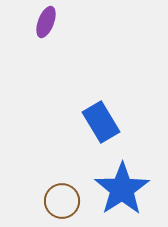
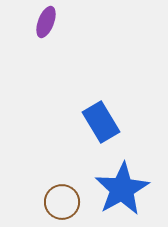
blue star: rotated 4 degrees clockwise
brown circle: moved 1 px down
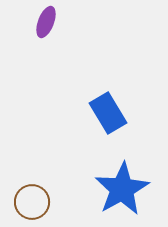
blue rectangle: moved 7 px right, 9 px up
brown circle: moved 30 px left
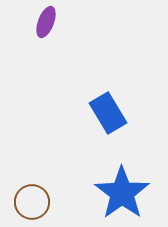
blue star: moved 4 px down; rotated 6 degrees counterclockwise
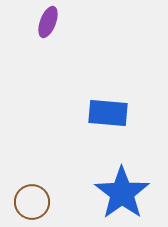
purple ellipse: moved 2 px right
blue rectangle: rotated 54 degrees counterclockwise
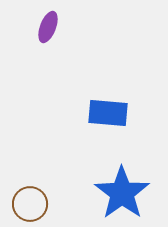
purple ellipse: moved 5 px down
brown circle: moved 2 px left, 2 px down
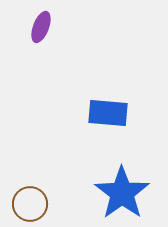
purple ellipse: moved 7 px left
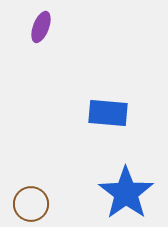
blue star: moved 4 px right
brown circle: moved 1 px right
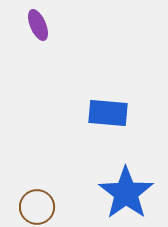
purple ellipse: moved 3 px left, 2 px up; rotated 44 degrees counterclockwise
brown circle: moved 6 px right, 3 px down
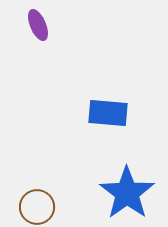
blue star: moved 1 px right
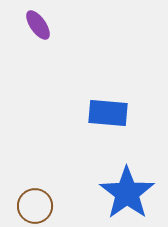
purple ellipse: rotated 12 degrees counterclockwise
brown circle: moved 2 px left, 1 px up
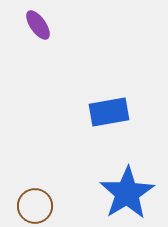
blue rectangle: moved 1 px right, 1 px up; rotated 15 degrees counterclockwise
blue star: rotated 4 degrees clockwise
